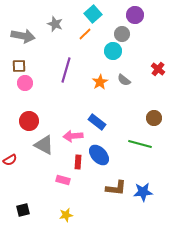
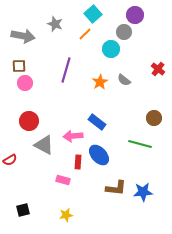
gray circle: moved 2 px right, 2 px up
cyan circle: moved 2 px left, 2 px up
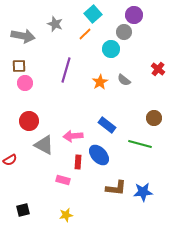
purple circle: moved 1 px left
blue rectangle: moved 10 px right, 3 px down
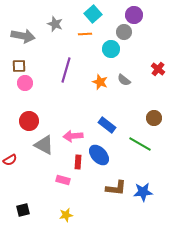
orange line: rotated 40 degrees clockwise
orange star: rotated 21 degrees counterclockwise
green line: rotated 15 degrees clockwise
